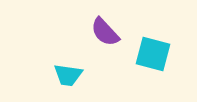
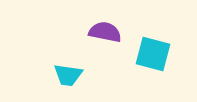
purple semicircle: rotated 144 degrees clockwise
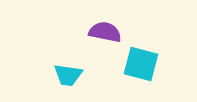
cyan square: moved 12 px left, 10 px down
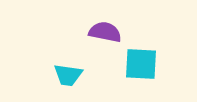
cyan square: rotated 12 degrees counterclockwise
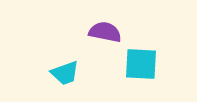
cyan trapezoid: moved 3 px left, 2 px up; rotated 28 degrees counterclockwise
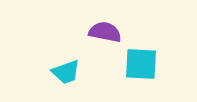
cyan trapezoid: moved 1 px right, 1 px up
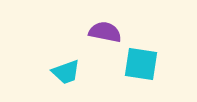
cyan square: rotated 6 degrees clockwise
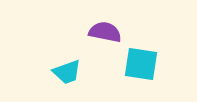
cyan trapezoid: moved 1 px right
